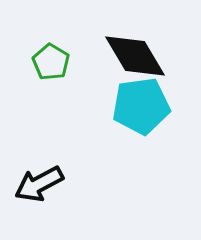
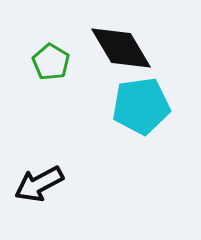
black diamond: moved 14 px left, 8 px up
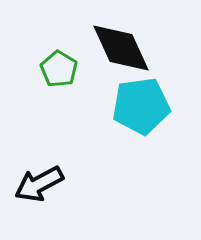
black diamond: rotated 6 degrees clockwise
green pentagon: moved 8 px right, 7 px down
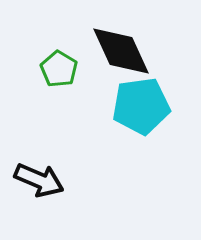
black diamond: moved 3 px down
black arrow: moved 4 px up; rotated 129 degrees counterclockwise
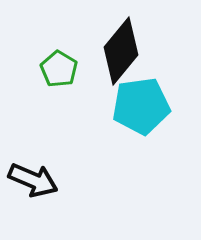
black diamond: rotated 64 degrees clockwise
black arrow: moved 6 px left
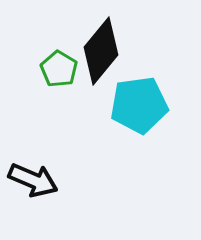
black diamond: moved 20 px left
cyan pentagon: moved 2 px left, 1 px up
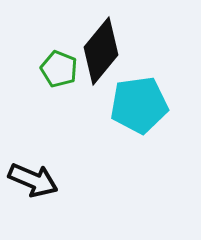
green pentagon: rotated 9 degrees counterclockwise
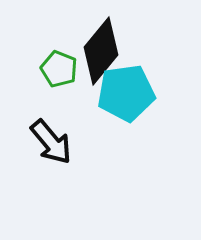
cyan pentagon: moved 13 px left, 12 px up
black arrow: moved 18 px right, 38 px up; rotated 27 degrees clockwise
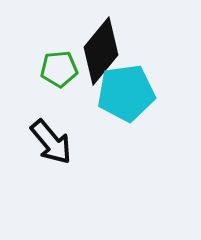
green pentagon: rotated 27 degrees counterclockwise
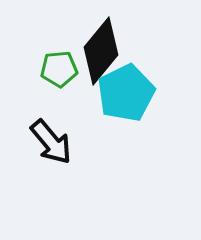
cyan pentagon: rotated 18 degrees counterclockwise
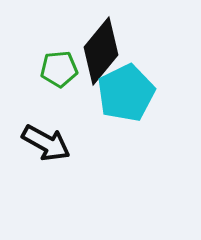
black arrow: moved 5 px left, 1 px down; rotated 21 degrees counterclockwise
